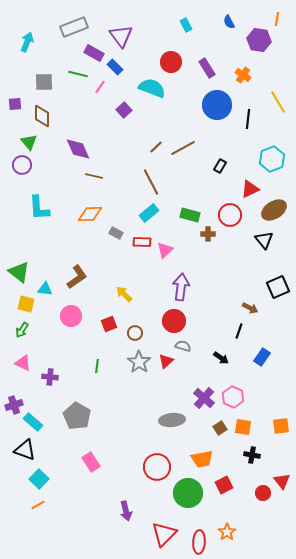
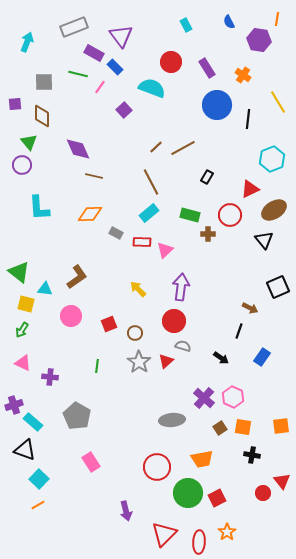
black rectangle at (220, 166): moved 13 px left, 11 px down
yellow arrow at (124, 294): moved 14 px right, 5 px up
red square at (224, 485): moved 7 px left, 13 px down
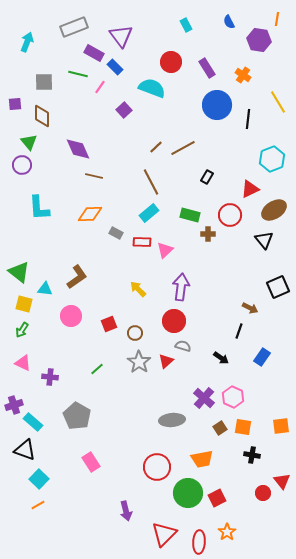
yellow square at (26, 304): moved 2 px left
green line at (97, 366): moved 3 px down; rotated 40 degrees clockwise
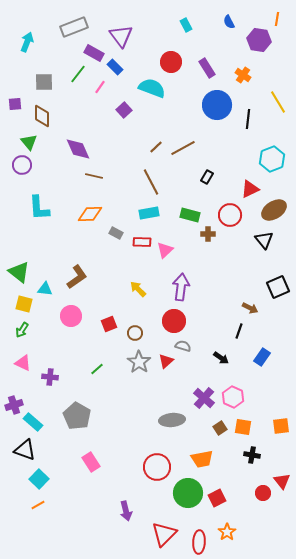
green line at (78, 74): rotated 66 degrees counterclockwise
cyan rectangle at (149, 213): rotated 30 degrees clockwise
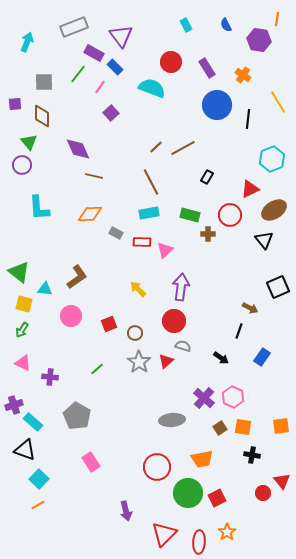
blue semicircle at (229, 22): moved 3 px left, 3 px down
purple square at (124, 110): moved 13 px left, 3 px down
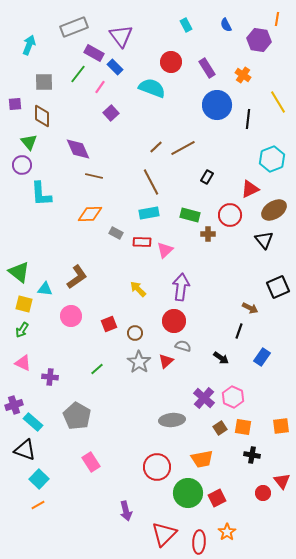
cyan arrow at (27, 42): moved 2 px right, 3 px down
cyan L-shape at (39, 208): moved 2 px right, 14 px up
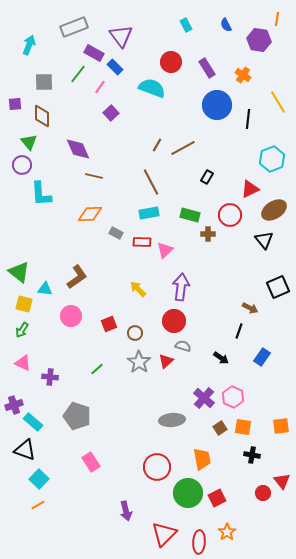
brown line at (156, 147): moved 1 px right, 2 px up; rotated 16 degrees counterclockwise
gray pentagon at (77, 416): rotated 12 degrees counterclockwise
orange trapezoid at (202, 459): rotated 90 degrees counterclockwise
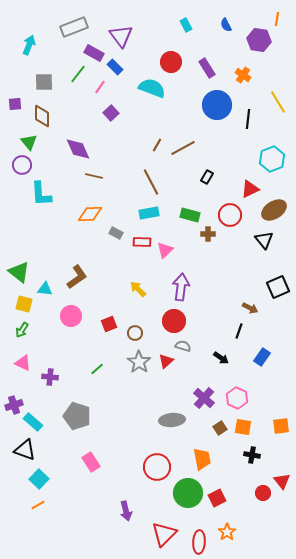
pink hexagon at (233, 397): moved 4 px right, 1 px down
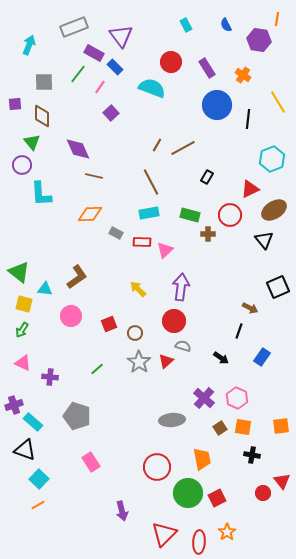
green triangle at (29, 142): moved 3 px right
purple arrow at (126, 511): moved 4 px left
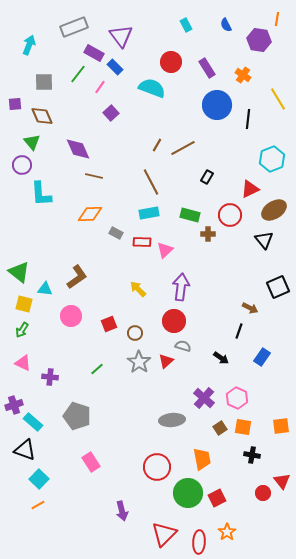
yellow line at (278, 102): moved 3 px up
brown diamond at (42, 116): rotated 25 degrees counterclockwise
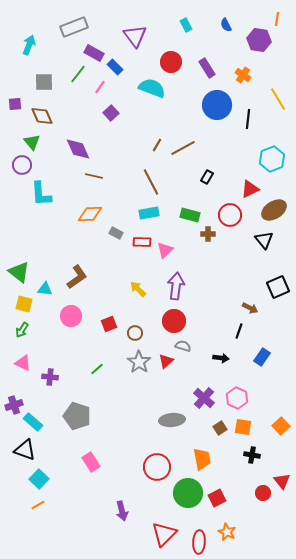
purple triangle at (121, 36): moved 14 px right
purple arrow at (181, 287): moved 5 px left, 1 px up
black arrow at (221, 358): rotated 28 degrees counterclockwise
orange square at (281, 426): rotated 36 degrees counterclockwise
orange star at (227, 532): rotated 12 degrees counterclockwise
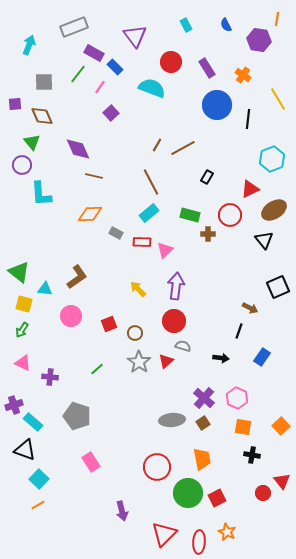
cyan rectangle at (149, 213): rotated 30 degrees counterclockwise
brown square at (220, 428): moved 17 px left, 5 px up
